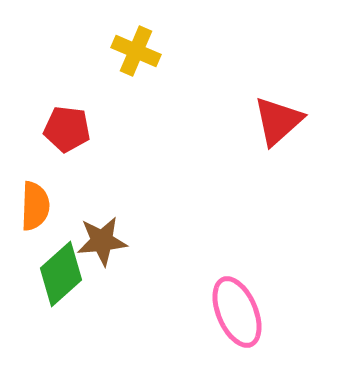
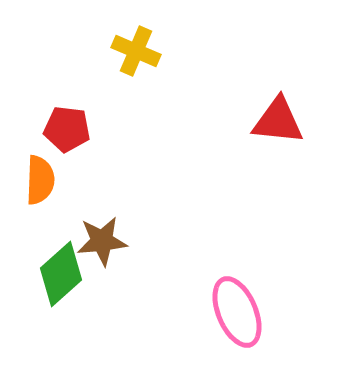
red triangle: rotated 48 degrees clockwise
orange semicircle: moved 5 px right, 26 px up
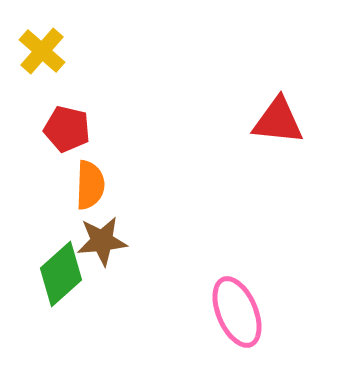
yellow cross: moved 94 px left; rotated 18 degrees clockwise
red pentagon: rotated 6 degrees clockwise
orange semicircle: moved 50 px right, 5 px down
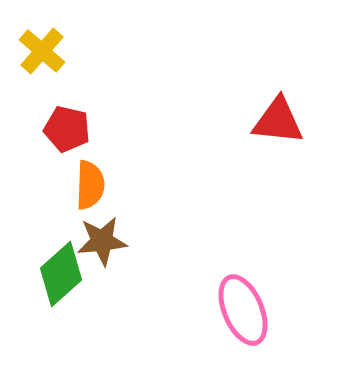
pink ellipse: moved 6 px right, 2 px up
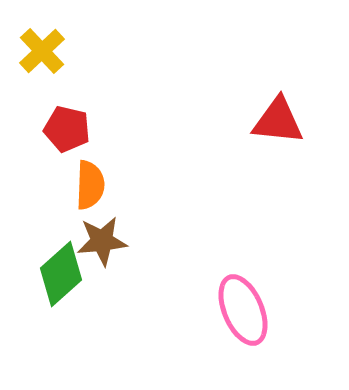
yellow cross: rotated 6 degrees clockwise
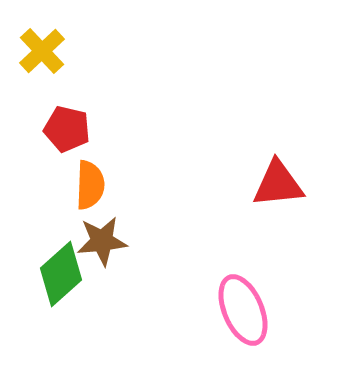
red triangle: moved 63 px down; rotated 12 degrees counterclockwise
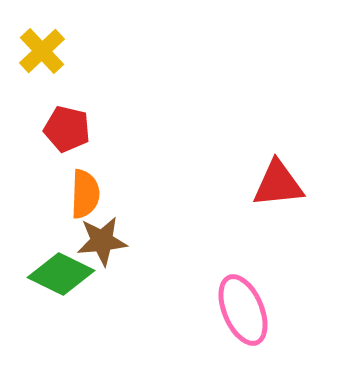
orange semicircle: moved 5 px left, 9 px down
green diamond: rotated 68 degrees clockwise
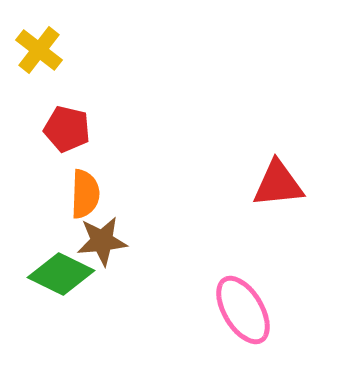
yellow cross: moved 3 px left, 1 px up; rotated 9 degrees counterclockwise
pink ellipse: rotated 8 degrees counterclockwise
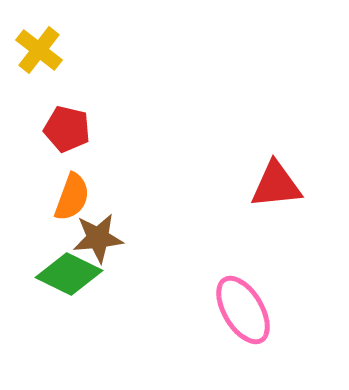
red triangle: moved 2 px left, 1 px down
orange semicircle: moved 13 px left, 3 px down; rotated 18 degrees clockwise
brown star: moved 4 px left, 3 px up
green diamond: moved 8 px right
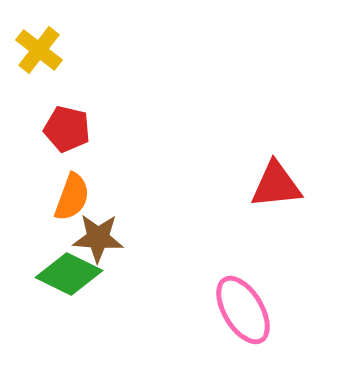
brown star: rotated 9 degrees clockwise
